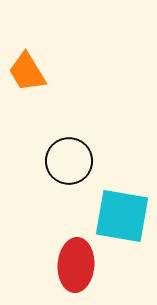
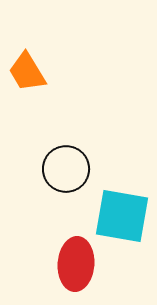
black circle: moved 3 px left, 8 px down
red ellipse: moved 1 px up
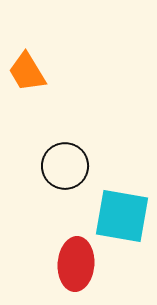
black circle: moved 1 px left, 3 px up
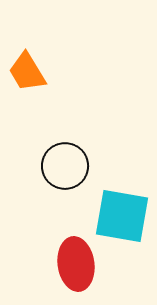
red ellipse: rotated 12 degrees counterclockwise
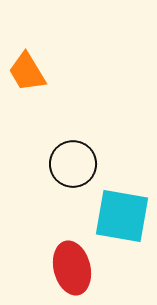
black circle: moved 8 px right, 2 px up
red ellipse: moved 4 px left, 4 px down; rotated 6 degrees counterclockwise
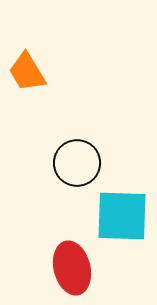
black circle: moved 4 px right, 1 px up
cyan square: rotated 8 degrees counterclockwise
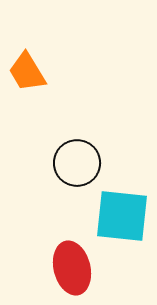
cyan square: rotated 4 degrees clockwise
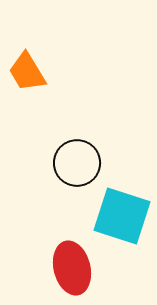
cyan square: rotated 12 degrees clockwise
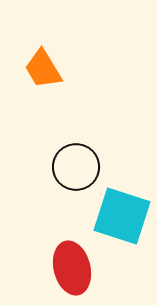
orange trapezoid: moved 16 px right, 3 px up
black circle: moved 1 px left, 4 px down
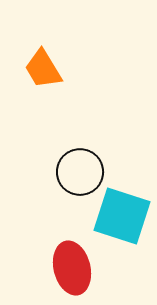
black circle: moved 4 px right, 5 px down
